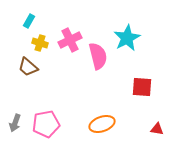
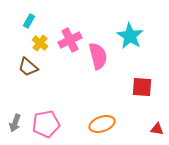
cyan star: moved 3 px right, 2 px up; rotated 12 degrees counterclockwise
yellow cross: rotated 21 degrees clockwise
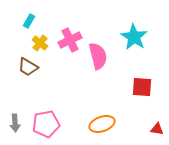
cyan star: moved 4 px right, 1 px down
brown trapezoid: rotated 10 degrees counterclockwise
gray arrow: rotated 24 degrees counterclockwise
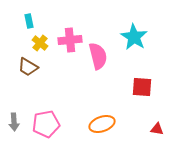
cyan rectangle: rotated 40 degrees counterclockwise
pink cross: rotated 20 degrees clockwise
gray arrow: moved 1 px left, 1 px up
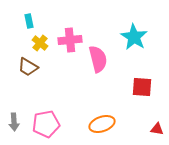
pink semicircle: moved 3 px down
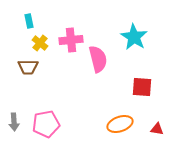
pink cross: moved 1 px right
brown trapezoid: rotated 30 degrees counterclockwise
orange ellipse: moved 18 px right
